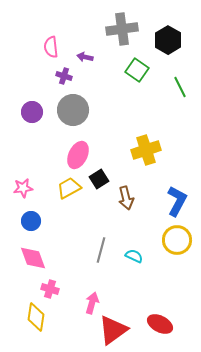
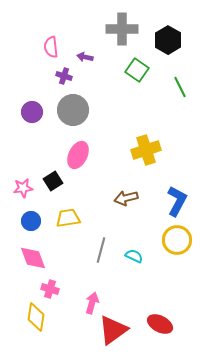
gray cross: rotated 8 degrees clockwise
black square: moved 46 px left, 2 px down
yellow trapezoid: moved 1 px left, 30 px down; rotated 20 degrees clockwise
brown arrow: rotated 90 degrees clockwise
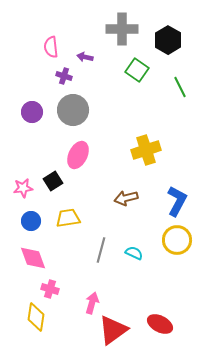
cyan semicircle: moved 3 px up
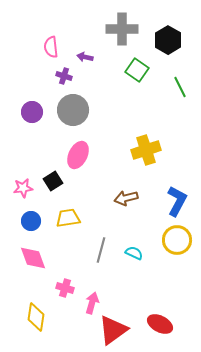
pink cross: moved 15 px right, 1 px up
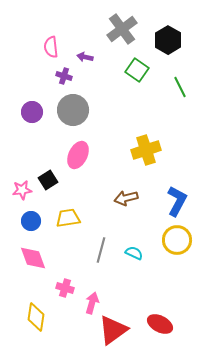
gray cross: rotated 36 degrees counterclockwise
black square: moved 5 px left, 1 px up
pink star: moved 1 px left, 2 px down
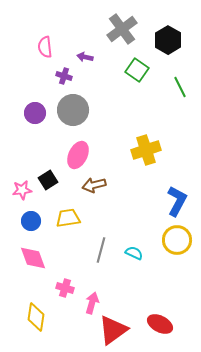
pink semicircle: moved 6 px left
purple circle: moved 3 px right, 1 px down
brown arrow: moved 32 px left, 13 px up
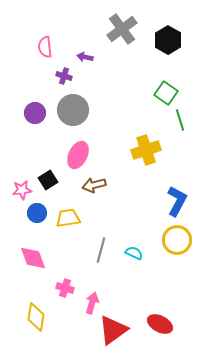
green square: moved 29 px right, 23 px down
green line: moved 33 px down; rotated 10 degrees clockwise
blue circle: moved 6 px right, 8 px up
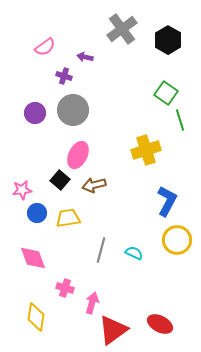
pink semicircle: rotated 120 degrees counterclockwise
black square: moved 12 px right; rotated 18 degrees counterclockwise
blue L-shape: moved 10 px left
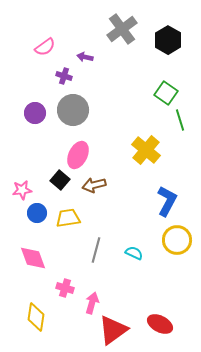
yellow cross: rotated 32 degrees counterclockwise
gray line: moved 5 px left
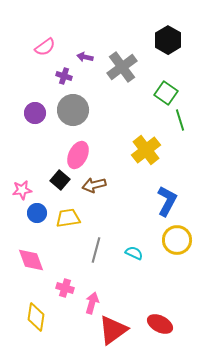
gray cross: moved 38 px down
yellow cross: rotated 12 degrees clockwise
pink diamond: moved 2 px left, 2 px down
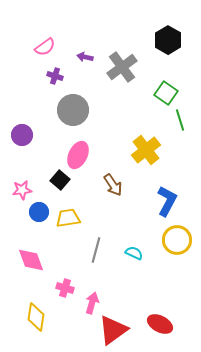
purple cross: moved 9 px left
purple circle: moved 13 px left, 22 px down
brown arrow: moved 19 px right; rotated 110 degrees counterclockwise
blue circle: moved 2 px right, 1 px up
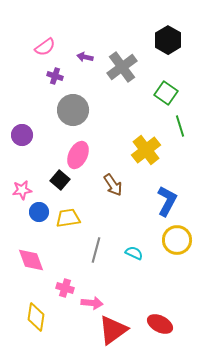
green line: moved 6 px down
pink arrow: rotated 80 degrees clockwise
